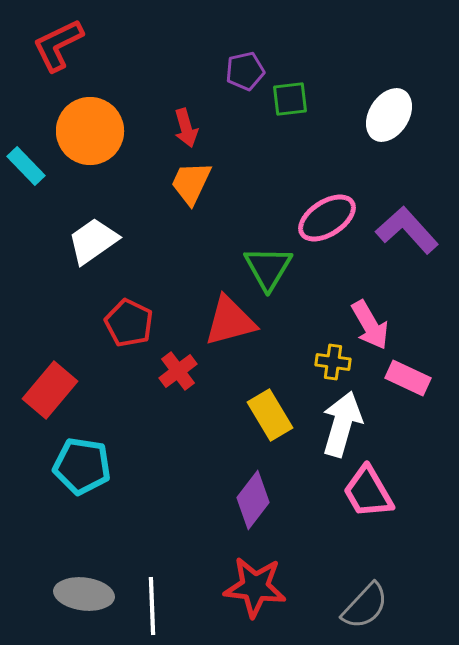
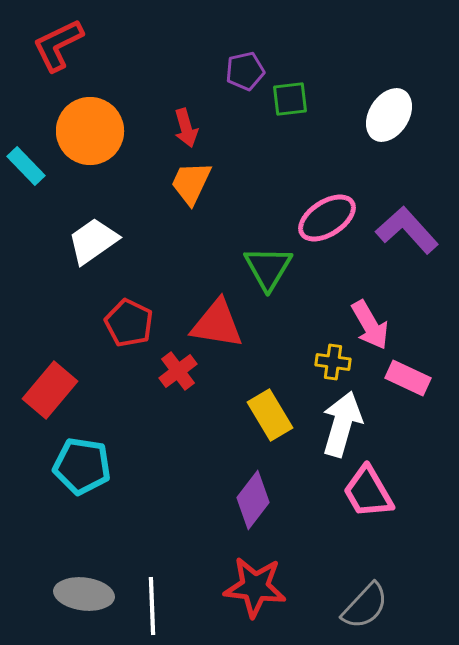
red triangle: moved 13 px left, 3 px down; rotated 24 degrees clockwise
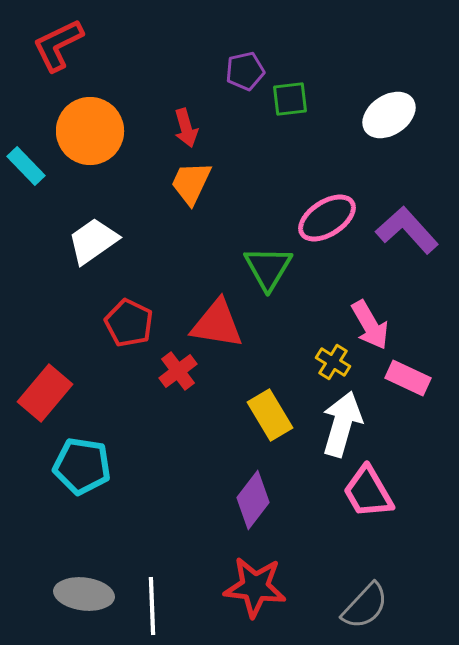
white ellipse: rotated 24 degrees clockwise
yellow cross: rotated 24 degrees clockwise
red rectangle: moved 5 px left, 3 px down
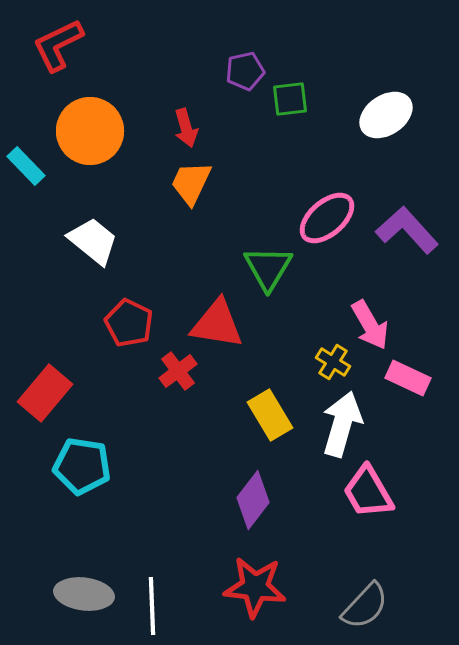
white ellipse: moved 3 px left
pink ellipse: rotated 8 degrees counterclockwise
white trapezoid: rotated 74 degrees clockwise
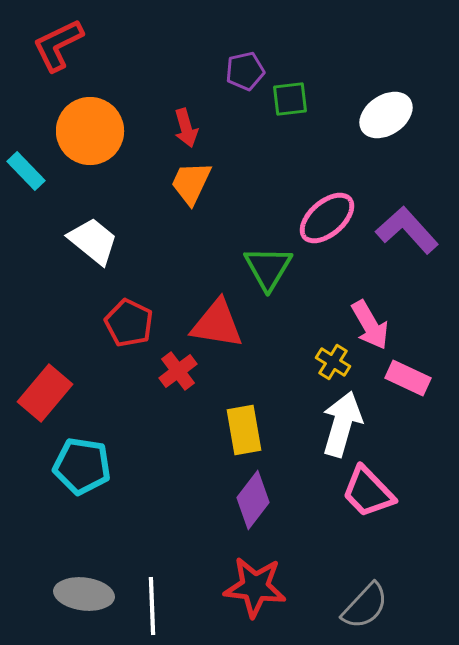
cyan rectangle: moved 5 px down
yellow rectangle: moved 26 px left, 15 px down; rotated 21 degrees clockwise
pink trapezoid: rotated 14 degrees counterclockwise
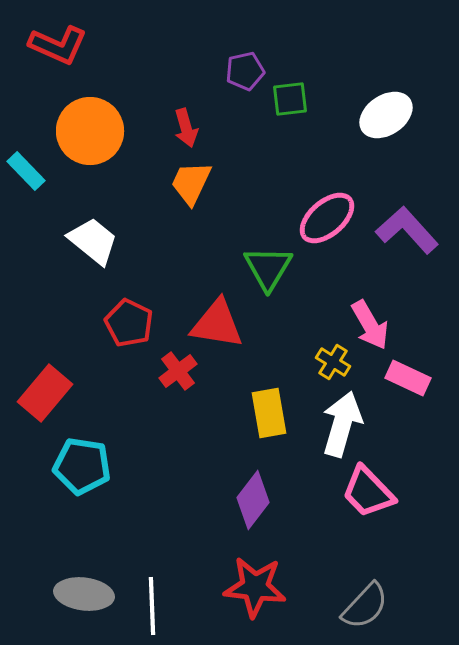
red L-shape: rotated 130 degrees counterclockwise
yellow rectangle: moved 25 px right, 17 px up
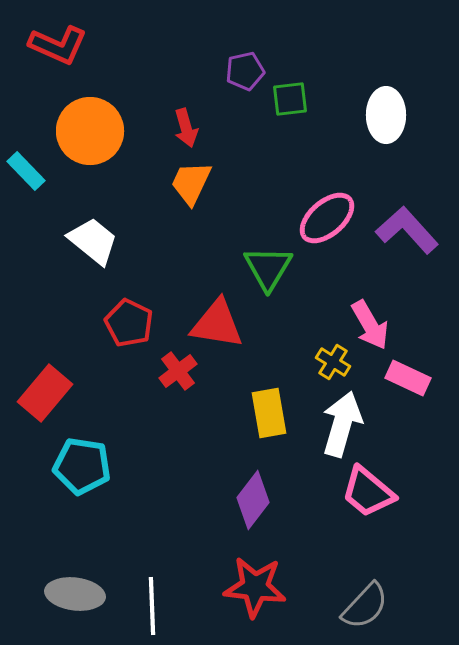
white ellipse: rotated 56 degrees counterclockwise
pink trapezoid: rotated 6 degrees counterclockwise
gray ellipse: moved 9 px left
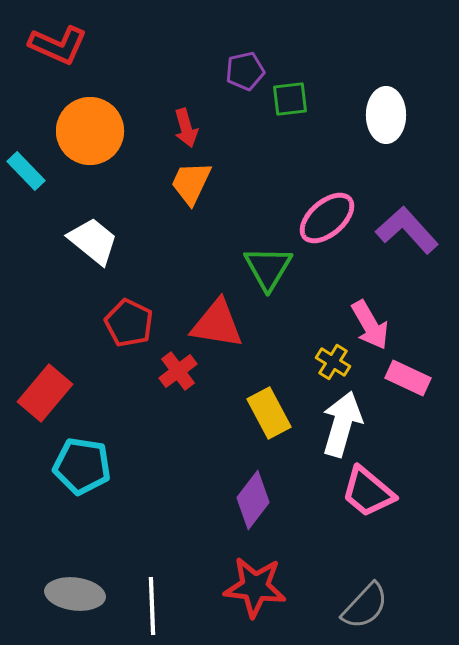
yellow rectangle: rotated 18 degrees counterclockwise
